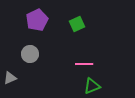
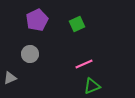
pink line: rotated 24 degrees counterclockwise
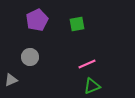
green square: rotated 14 degrees clockwise
gray circle: moved 3 px down
pink line: moved 3 px right
gray triangle: moved 1 px right, 2 px down
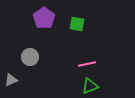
purple pentagon: moved 7 px right, 2 px up; rotated 10 degrees counterclockwise
green square: rotated 21 degrees clockwise
pink line: rotated 12 degrees clockwise
green triangle: moved 2 px left
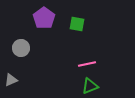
gray circle: moved 9 px left, 9 px up
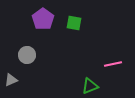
purple pentagon: moved 1 px left, 1 px down
green square: moved 3 px left, 1 px up
gray circle: moved 6 px right, 7 px down
pink line: moved 26 px right
